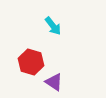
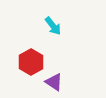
red hexagon: rotated 15 degrees clockwise
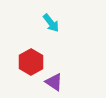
cyan arrow: moved 2 px left, 3 px up
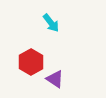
purple triangle: moved 1 px right, 3 px up
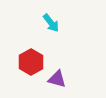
purple triangle: moved 2 px right; rotated 18 degrees counterclockwise
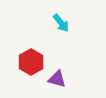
cyan arrow: moved 10 px right
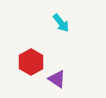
purple triangle: rotated 18 degrees clockwise
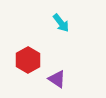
red hexagon: moved 3 px left, 2 px up
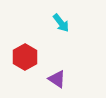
red hexagon: moved 3 px left, 3 px up
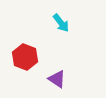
red hexagon: rotated 10 degrees counterclockwise
